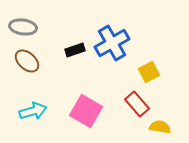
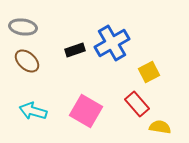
cyan arrow: rotated 148 degrees counterclockwise
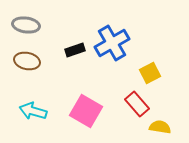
gray ellipse: moved 3 px right, 2 px up
brown ellipse: rotated 30 degrees counterclockwise
yellow square: moved 1 px right, 1 px down
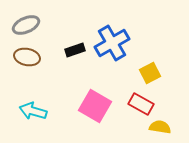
gray ellipse: rotated 32 degrees counterclockwise
brown ellipse: moved 4 px up
red rectangle: moved 4 px right; rotated 20 degrees counterclockwise
pink square: moved 9 px right, 5 px up
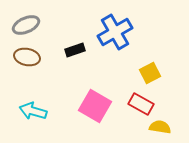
blue cross: moved 3 px right, 11 px up
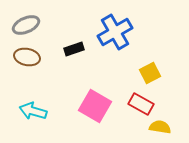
black rectangle: moved 1 px left, 1 px up
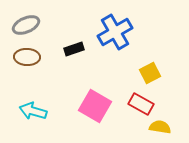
brown ellipse: rotated 10 degrees counterclockwise
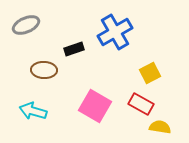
brown ellipse: moved 17 px right, 13 px down
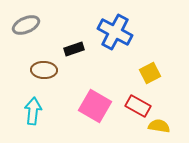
blue cross: rotated 32 degrees counterclockwise
red rectangle: moved 3 px left, 2 px down
cyan arrow: rotated 80 degrees clockwise
yellow semicircle: moved 1 px left, 1 px up
